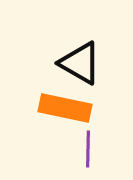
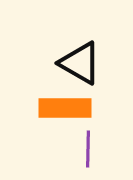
orange rectangle: rotated 12 degrees counterclockwise
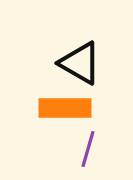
purple line: rotated 15 degrees clockwise
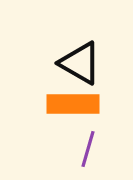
orange rectangle: moved 8 px right, 4 px up
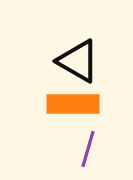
black triangle: moved 2 px left, 2 px up
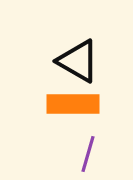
purple line: moved 5 px down
